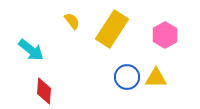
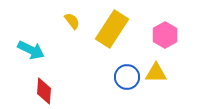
cyan arrow: rotated 12 degrees counterclockwise
yellow triangle: moved 5 px up
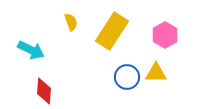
yellow semicircle: moved 1 px left, 1 px down; rotated 18 degrees clockwise
yellow rectangle: moved 2 px down
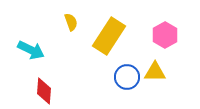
yellow rectangle: moved 3 px left, 5 px down
yellow triangle: moved 1 px left, 1 px up
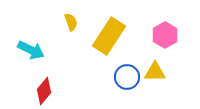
red diamond: rotated 36 degrees clockwise
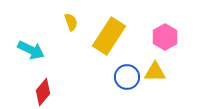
pink hexagon: moved 2 px down
red diamond: moved 1 px left, 1 px down
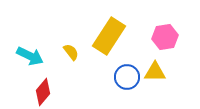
yellow semicircle: moved 30 px down; rotated 18 degrees counterclockwise
pink hexagon: rotated 20 degrees clockwise
cyan arrow: moved 1 px left, 6 px down
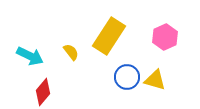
pink hexagon: rotated 15 degrees counterclockwise
yellow triangle: moved 8 px down; rotated 15 degrees clockwise
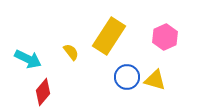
cyan arrow: moved 2 px left, 3 px down
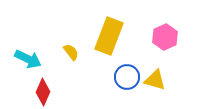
yellow rectangle: rotated 12 degrees counterclockwise
red diamond: rotated 16 degrees counterclockwise
